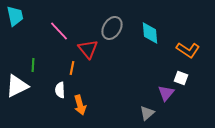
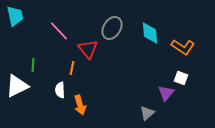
orange L-shape: moved 5 px left, 3 px up
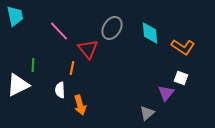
white triangle: moved 1 px right, 1 px up
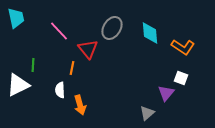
cyan trapezoid: moved 1 px right, 2 px down
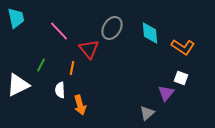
red triangle: moved 1 px right
green line: moved 8 px right; rotated 24 degrees clockwise
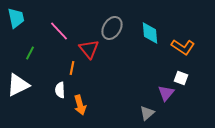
green line: moved 11 px left, 12 px up
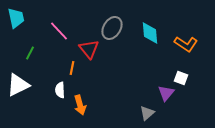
orange L-shape: moved 3 px right, 3 px up
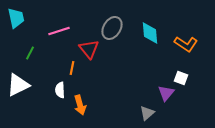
pink line: rotated 65 degrees counterclockwise
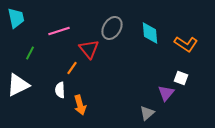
orange line: rotated 24 degrees clockwise
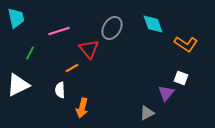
cyan diamond: moved 3 px right, 9 px up; rotated 15 degrees counterclockwise
orange line: rotated 24 degrees clockwise
orange arrow: moved 2 px right, 3 px down; rotated 30 degrees clockwise
gray triangle: rotated 14 degrees clockwise
